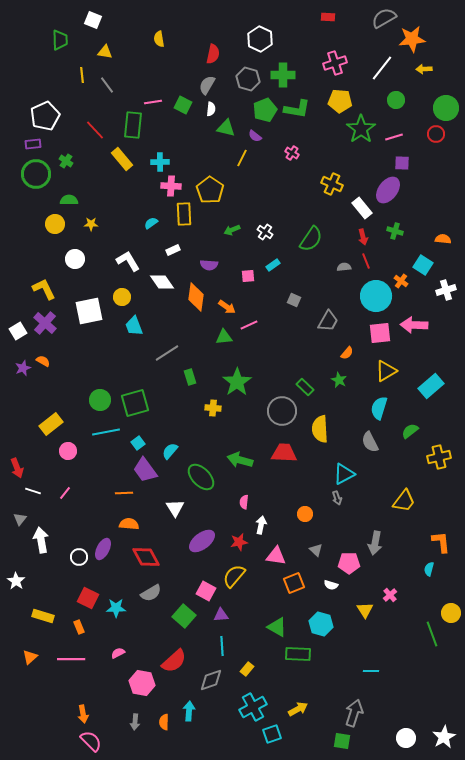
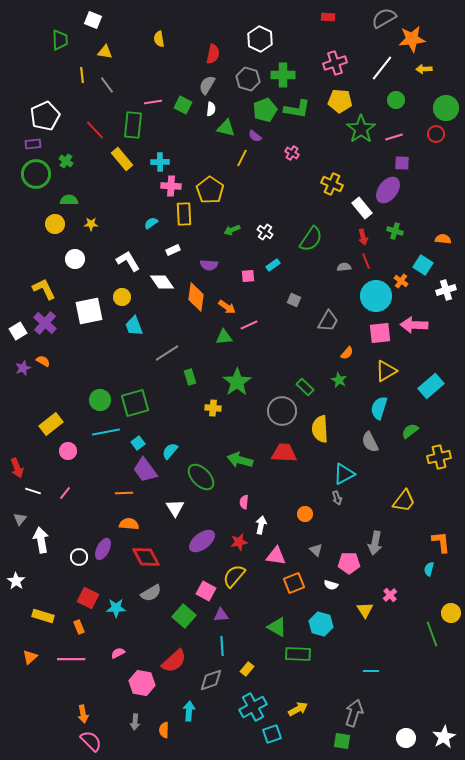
orange semicircle at (164, 722): moved 8 px down
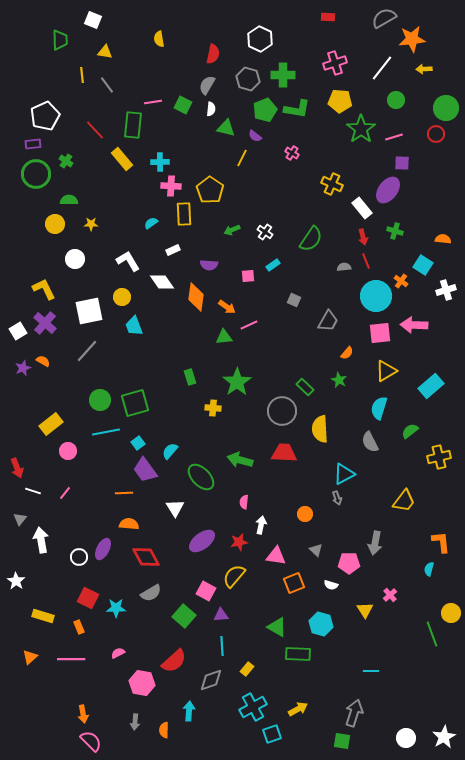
gray line at (167, 353): moved 80 px left, 2 px up; rotated 15 degrees counterclockwise
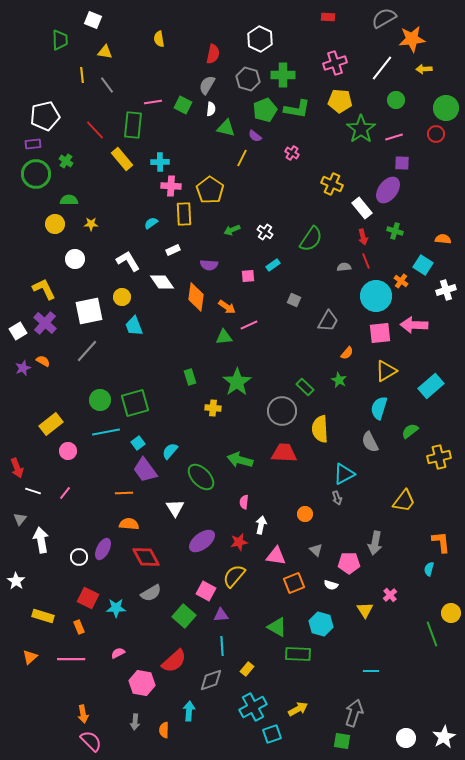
white pentagon at (45, 116): rotated 12 degrees clockwise
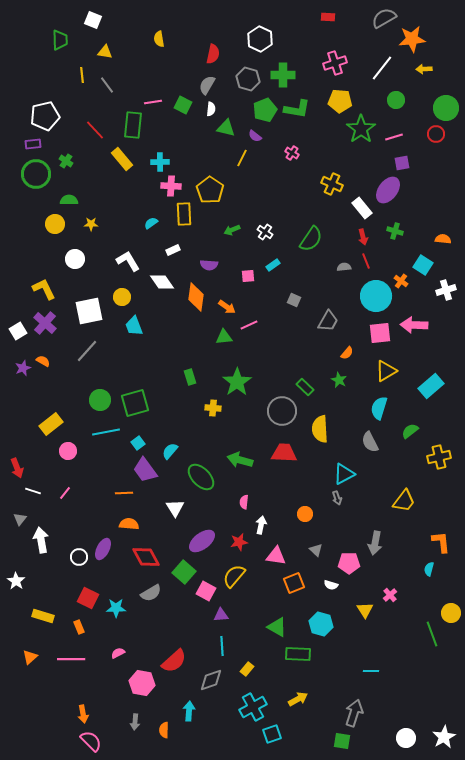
purple square at (402, 163): rotated 14 degrees counterclockwise
green square at (184, 616): moved 44 px up
yellow arrow at (298, 709): moved 10 px up
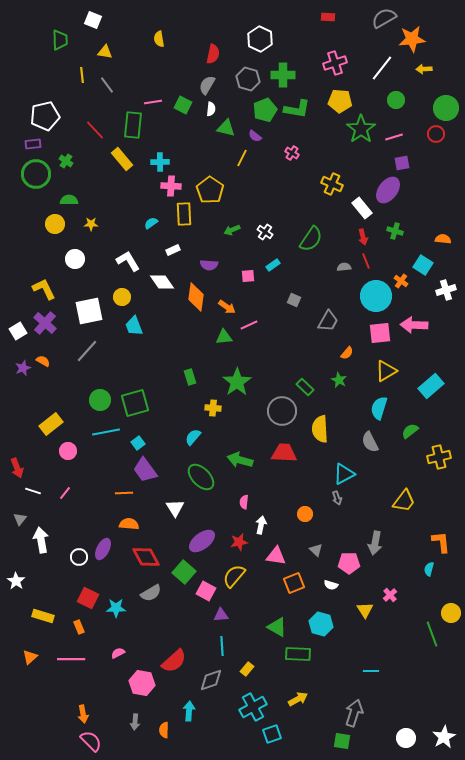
cyan semicircle at (170, 451): moved 23 px right, 14 px up
